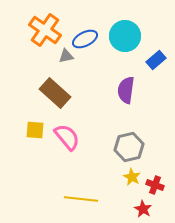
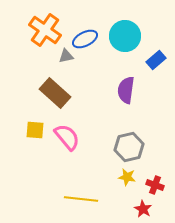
yellow star: moved 5 px left; rotated 18 degrees counterclockwise
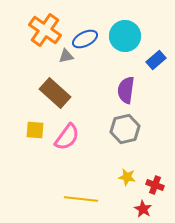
pink semicircle: rotated 76 degrees clockwise
gray hexagon: moved 4 px left, 18 px up
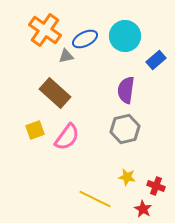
yellow square: rotated 24 degrees counterclockwise
red cross: moved 1 px right, 1 px down
yellow line: moved 14 px right; rotated 20 degrees clockwise
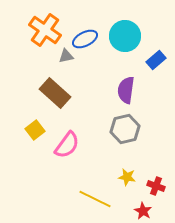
yellow square: rotated 18 degrees counterclockwise
pink semicircle: moved 8 px down
red star: moved 2 px down
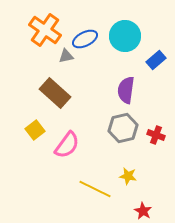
gray hexagon: moved 2 px left, 1 px up
yellow star: moved 1 px right, 1 px up
red cross: moved 51 px up
yellow line: moved 10 px up
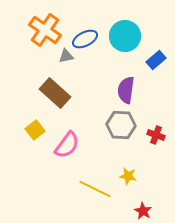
gray hexagon: moved 2 px left, 3 px up; rotated 16 degrees clockwise
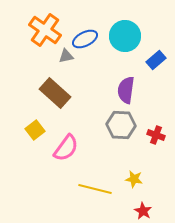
pink semicircle: moved 1 px left, 3 px down
yellow star: moved 6 px right, 3 px down
yellow line: rotated 12 degrees counterclockwise
